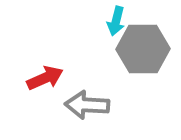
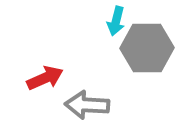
gray hexagon: moved 4 px right, 1 px up
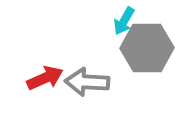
cyan arrow: moved 8 px right; rotated 16 degrees clockwise
gray arrow: moved 23 px up
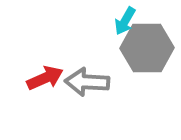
cyan arrow: moved 1 px right
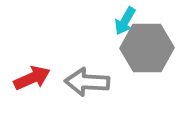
red arrow: moved 13 px left
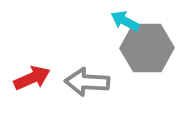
cyan arrow: rotated 88 degrees clockwise
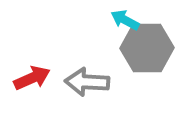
cyan arrow: moved 1 px up
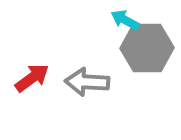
red arrow: rotated 12 degrees counterclockwise
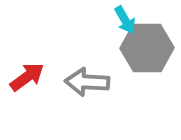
cyan arrow: rotated 148 degrees counterclockwise
red arrow: moved 5 px left, 1 px up
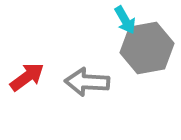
gray hexagon: rotated 9 degrees counterclockwise
